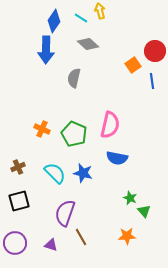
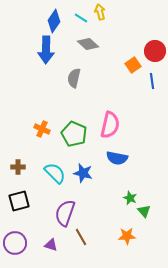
yellow arrow: moved 1 px down
brown cross: rotated 24 degrees clockwise
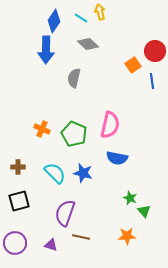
brown line: rotated 48 degrees counterclockwise
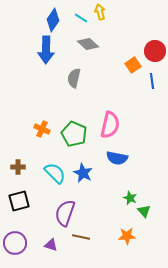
blue diamond: moved 1 px left, 1 px up
blue star: rotated 12 degrees clockwise
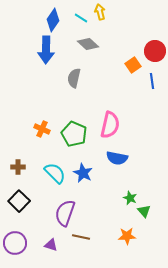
black square: rotated 30 degrees counterclockwise
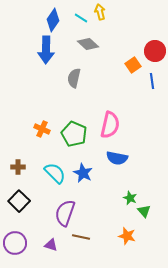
orange star: rotated 18 degrees clockwise
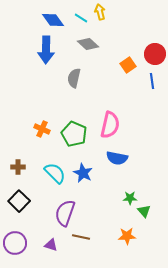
blue diamond: rotated 70 degrees counterclockwise
red circle: moved 3 px down
orange square: moved 5 px left
green star: rotated 24 degrees counterclockwise
orange star: rotated 18 degrees counterclockwise
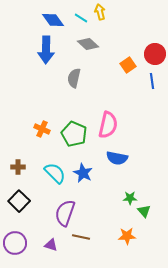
pink semicircle: moved 2 px left
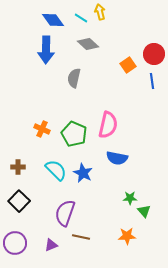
red circle: moved 1 px left
cyan semicircle: moved 1 px right, 3 px up
purple triangle: rotated 40 degrees counterclockwise
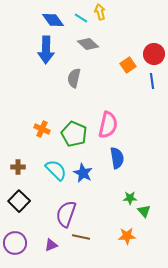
blue semicircle: rotated 110 degrees counterclockwise
purple semicircle: moved 1 px right, 1 px down
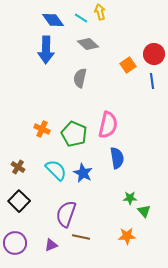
gray semicircle: moved 6 px right
brown cross: rotated 32 degrees clockwise
